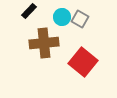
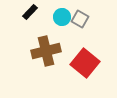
black rectangle: moved 1 px right, 1 px down
brown cross: moved 2 px right, 8 px down; rotated 8 degrees counterclockwise
red square: moved 2 px right, 1 px down
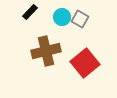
red square: rotated 12 degrees clockwise
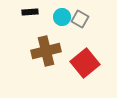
black rectangle: rotated 42 degrees clockwise
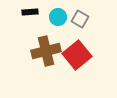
cyan circle: moved 4 px left
red square: moved 8 px left, 8 px up
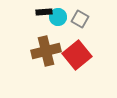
black rectangle: moved 14 px right
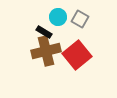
black rectangle: moved 20 px down; rotated 35 degrees clockwise
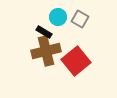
red square: moved 1 px left, 6 px down
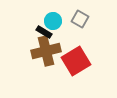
cyan circle: moved 5 px left, 4 px down
red square: rotated 8 degrees clockwise
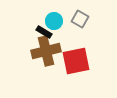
cyan circle: moved 1 px right
red square: rotated 20 degrees clockwise
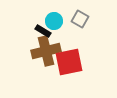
black rectangle: moved 1 px left, 1 px up
red square: moved 7 px left, 1 px down
